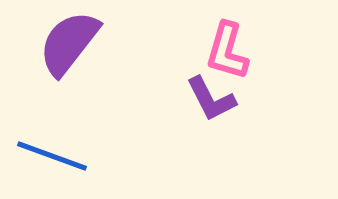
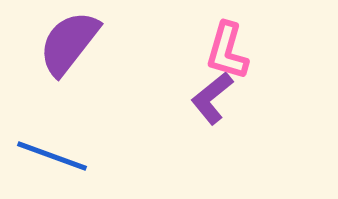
purple L-shape: moved 1 px right, 1 px up; rotated 78 degrees clockwise
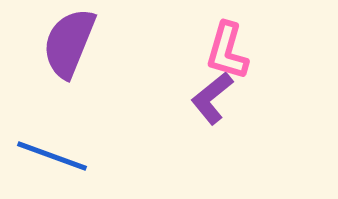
purple semicircle: rotated 16 degrees counterclockwise
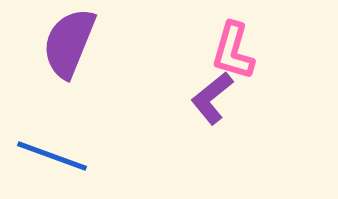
pink L-shape: moved 6 px right
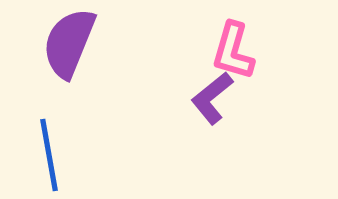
blue line: moved 3 px left, 1 px up; rotated 60 degrees clockwise
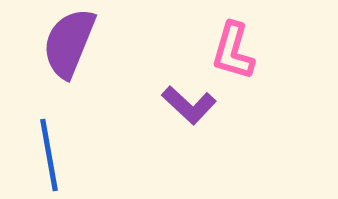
purple L-shape: moved 23 px left, 7 px down; rotated 98 degrees counterclockwise
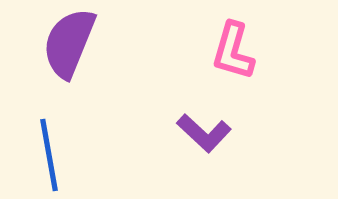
purple L-shape: moved 15 px right, 28 px down
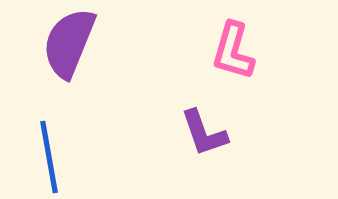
purple L-shape: rotated 28 degrees clockwise
blue line: moved 2 px down
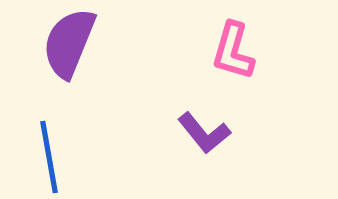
purple L-shape: rotated 20 degrees counterclockwise
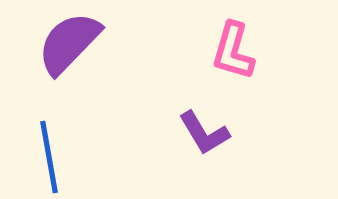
purple semicircle: rotated 22 degrees clockwise
purple L-shape: rotated 8 degrees clockwise
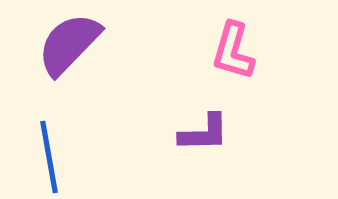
purple semicircle: moved 1 px down
purple L-shape: rotated 60 degrees counterclockwise
